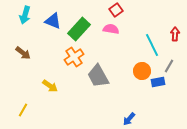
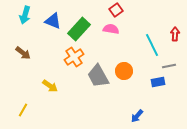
gray line: rotated 48 degrees clockwise
orange circle: moved 18 px left
blue arrow: moved 8 px right, 3 px up
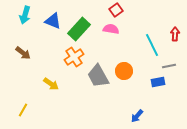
yellow arrow: moved 1 px right, 2 px up
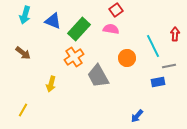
cyan line: moved 1 px right, 1 px down
orange circle: moved 3 px right, 13 px up
yellow arrow: rotated 70 degrees clockwise
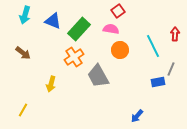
red square: moved 2 px right, 1 px down
orange circle: moved 7 px left, 8 px up
gray line: moved 2 px right, 3 px down; rotated 56 degrees counterclockwise
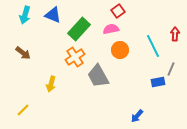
blue triangle: moved 6 px up
pink semicircle: rotated 21 degrees counterclockwise
orange cross: moved 1 px right
yellow line: rotated 16 degrees clockwise
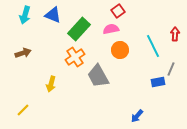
brown arrow: rotated 56 degrees counterclockwise
